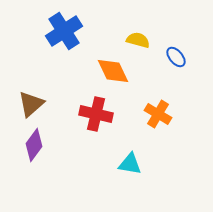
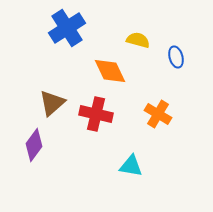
blue cross: moved 3 px right, 3 px up
blue ellipse: rotated 25 degrees clockwise
orange diamond: moved 3 px left
brown triangle: moved 21 px right, 1 px up
cyan triangle: moved 1 px right, 2 px down
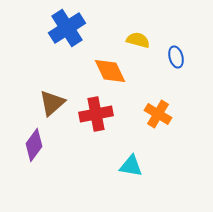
red cross: rotated 24 degrees counterclockwise
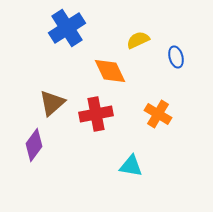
yellow semicircle: rotated 40 degrees counterclockwise
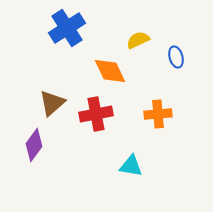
orange cross: rotated 36 degrees counterclockwise
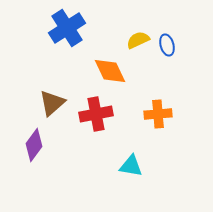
blue ellipse: moved 9 px left, 12 px up
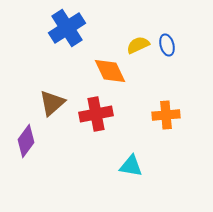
yellow semicircle: moved 5 px down
orange cross: moved 8 px right, 1 px down
purple diamond: moved 8 px left, 4 px up
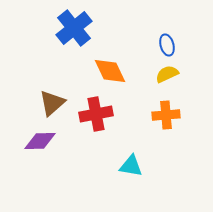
blue cross: moved 7 px right; rotated 6 degrees counterclockwise
yellow semicircle: moved 29 px right, 29 px down
purple diamond: moved 14 px right; rotated 52 degrees clockwise
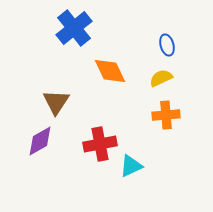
yellow semicircle: moved 6 px left, 4 px down
brown triangle: moved 4 px right, 1 px up; rotated 16 degrees counterclockwise
red cross: moved 4 px right, 30 px down
purple diamond: rotated 28 degrees counterclockwise
cyan triangle: rotated 35 degrees counterclockwise
